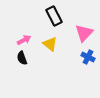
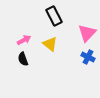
pink triangle: moved 3 px right
black semicircle: moved 1 px right, 1 px down
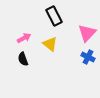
pink arrow: moved 2 px up
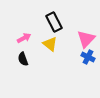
black rectangle: moved 6 px down
pink triangle: moved 1 px left, 6 px down
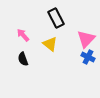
black rectangle: moved 2 px right, 4 px up
pink arrow: moved 1 px left, 3 px up; rotated 104 degrees counterclockwise
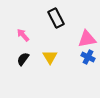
pink triangle: moved 1 px right; rotated 36 degrees clockwise
yellow triangle: moved 13 px down; rotated 21 degrees clockwise
black semicircle: rotated 56 degrees clockwise
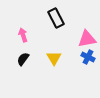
pink arrow: rotated 24 degrees clockwise
yellow triangle: moved 4 px right, 1 px down
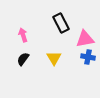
black rectangle: moved 5 px right, 5 px down
pink triangle: moved 2 px left
blue cross: rotated 16 degrees counterclockwise
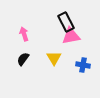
black rectangle: moved 5 px right, 1 px up
pink arrow: moved 1 px right, 1 px up
pink triangle: moved 14 px left, 3 px up
blue cross: moved 5 px left, 8 px down
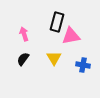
black rectangle: moved 9 px left; rotated 42 degrees clockwise
